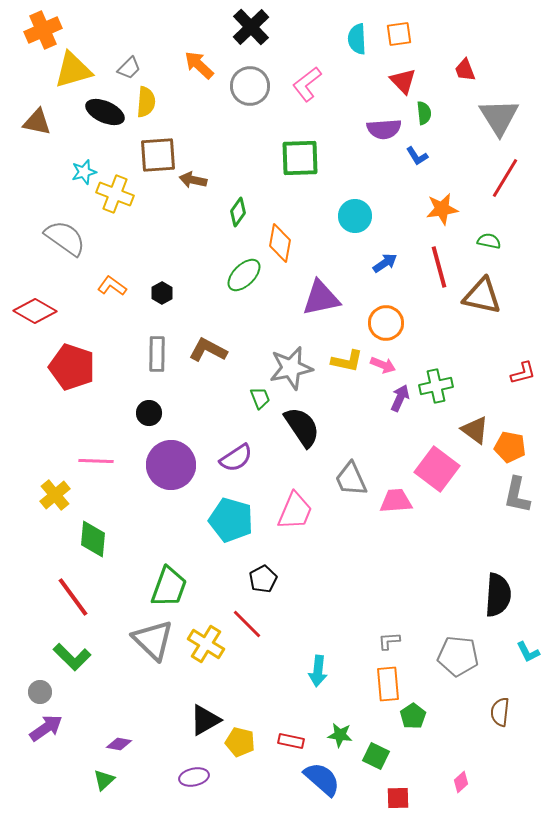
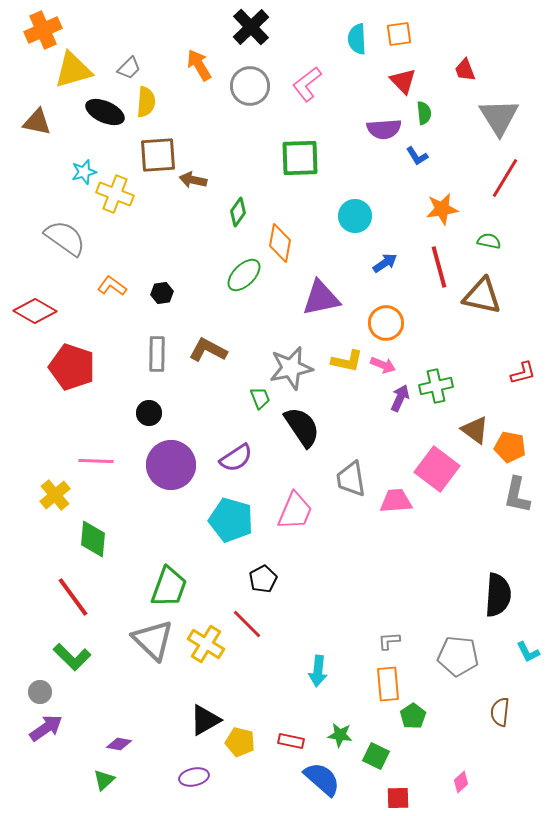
orange arrow at (199, 65): rotated 16 degrees clockwise
black hexagon at (162, 293): rotated 20 degrees clockwise
gray trapezoid at (351, 479): rotated 15 degrees clockwise
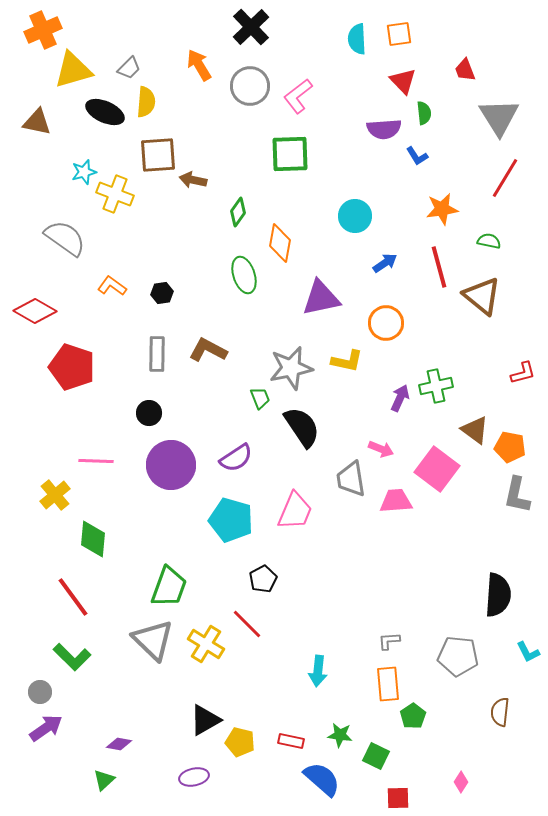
pink L-shape at (307, 84): moved 9 px left, 12 px down
green square at (300, 158): moved 10 px left, 4 px up
green ellipse at (244, 275): rotated 63 degrees counterclockwise
brown triangle at (482, 296): rotated 27 degrees clockwise
pink arrow at (383, 365): moved 2 px left, 84 px down
pink diamond at (461, 782): rotated 15 degrees counterclockwise
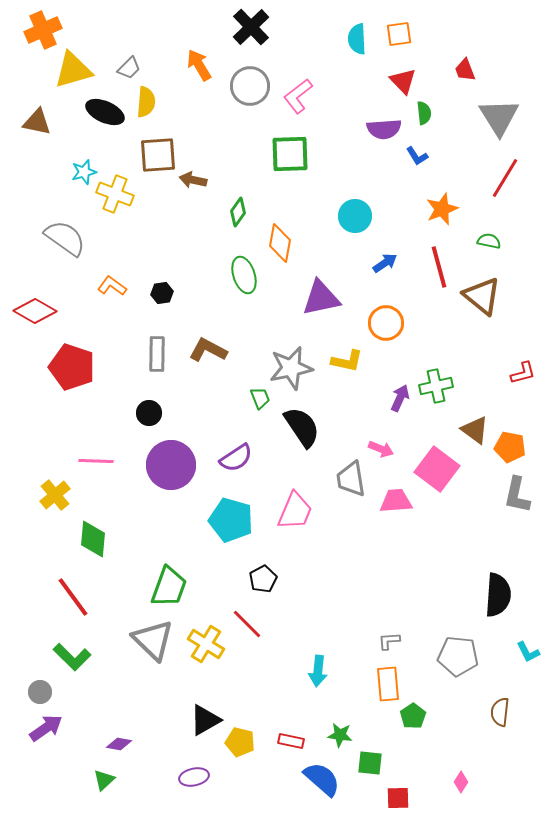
orange star at (442, 209): rotated 12 degrees counterclockwise
green square at (376, 756): moved 6 px left, 7 px down; rotated 20 degrees counterclockwise
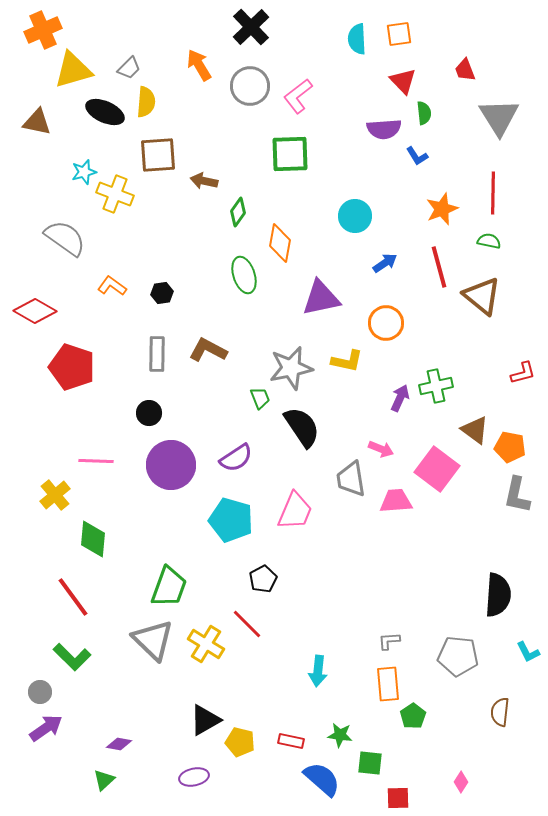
red line at (505, 178): moved 12 px left, 15 px down; rotated 30 degrees counterclockwise
brown arrow at (193, 180): moved 11 px right, 1 px down
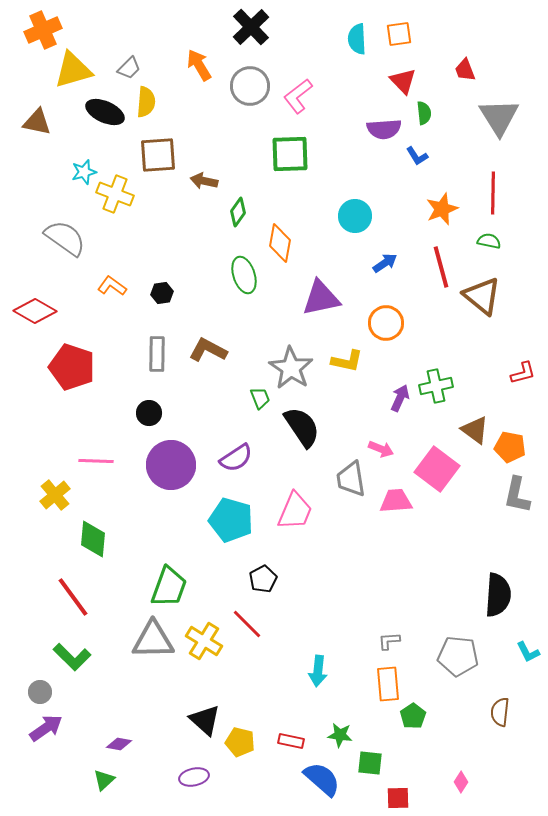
red line at (439, 267): moved 2 px right
gray star at (291, 368): rotated 27 degrees counterclockwise
gray triangle at (153, 640): rotated 45 degrees counterclockwise
yellow cross at (206, 644): moved 2 px left, 3 px up
black triangle at (205, 720): rotated 48 degrees counterclockwise
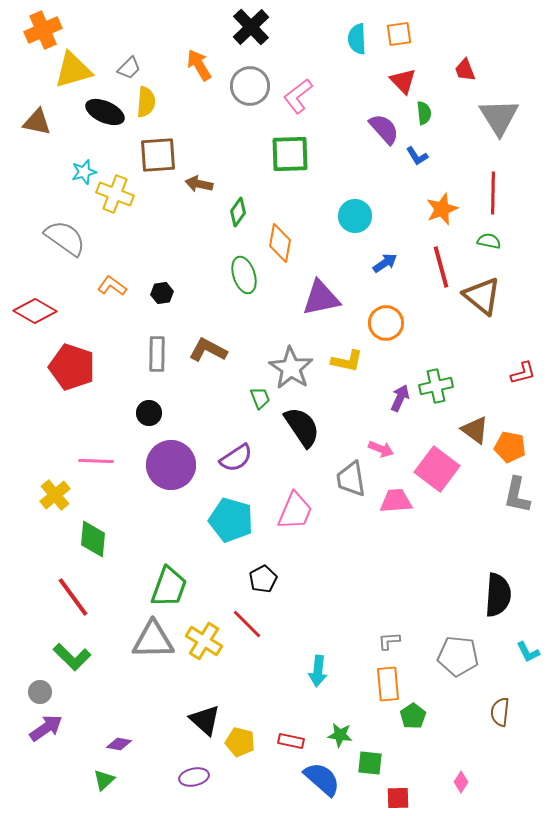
purple semicircle at (384, 129): rotated 128 degrees counterclockwise
brown arrow at (204, 181): moved 5 px left, 3 px down
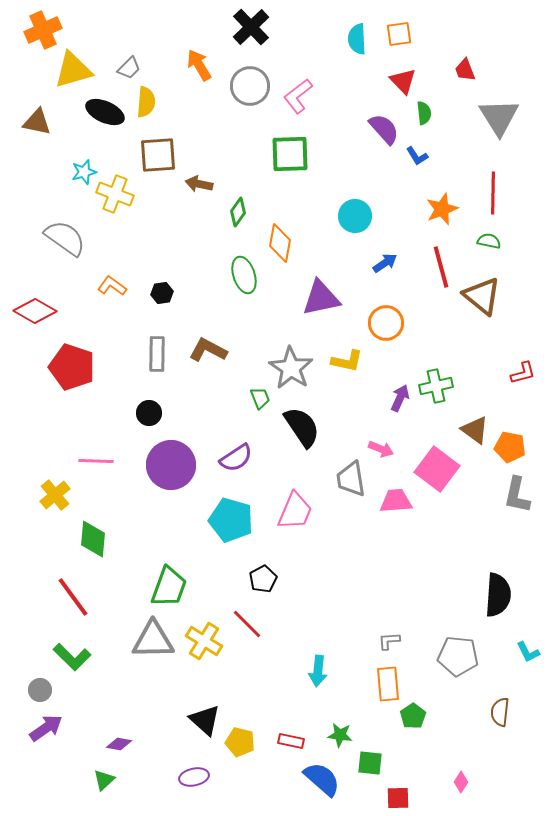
gray circle at (40, 692): moved 2 px up
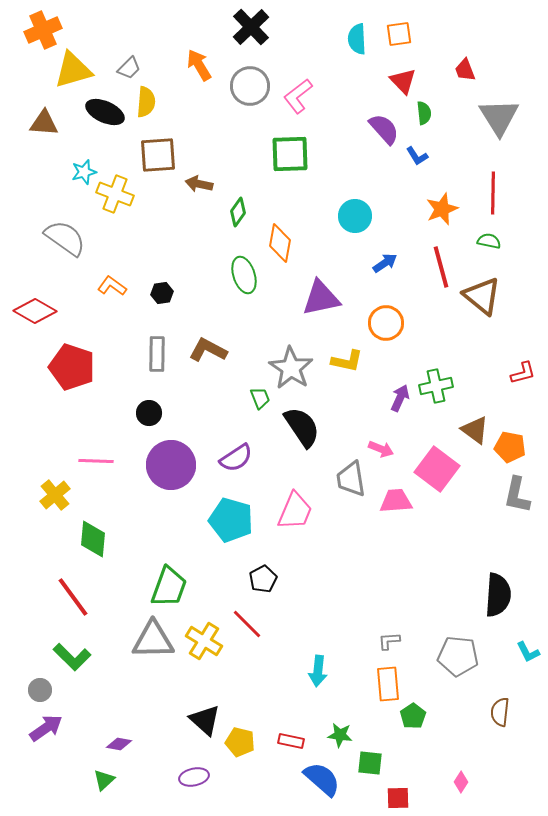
brown triangle at (37, 122): moved 7 px right, 1 px down; rotated 8 degrees counterclockwise
